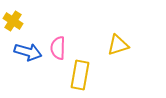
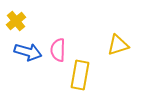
yellow cross: moved 3 px right; rotated 18 degrees clockwise
pink semicircle: moved 2 px down
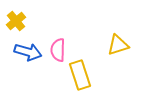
yellow rectangle: rotated 28 degrees counterclockwise
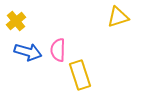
yellow triangle: moved 28 px up
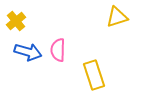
yellow triangle: moved 1 px left
yellow rectangle: moved 14 px right
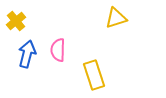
yellow triangle: moved 1 px left, 1 px down
blue arrow: moved 1 px left, 2 px down; rotated 92 degrees counterclockwise
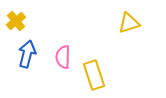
yellow triangle: moved 13 px right, 5 px down
pink semicircle: moved 5 px right, 7 px down
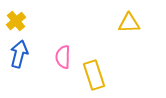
yellow triangle: rotated 15 degrees clockwise
blue arrow: moved 8 px left
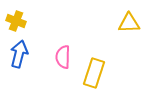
yellow cross: rotated 30 degrees counterclockwise
yellow rectangle: moved 2 px up; rotated 36 degrees clockwise
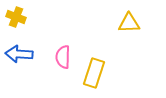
yellow cross: moved 4 px up
blue arrow: rotated 100 degrees counterclockwise
